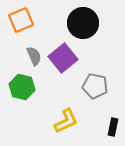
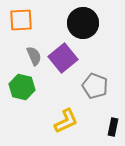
orange square: rotated 20 degrees clockwise
gray pentagon: rotated 10 degrees clockwise
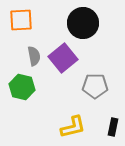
gray semicircle: rotated 12 degrees clockwise
gray pentagon: rotated 20 degrees counterclockwise
yellow L-shape: moved 7 px right, 6 px down; rotated 12 degrees clockwise
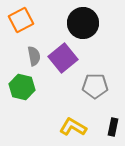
orange square: rotated 25 degrees counterclockwise
yellow L-shape: rotated 136 degrees counterclockwise
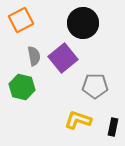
yellow L-shape: moved 5 px right, 7 px up; rotated 12 degrees counterclockwise
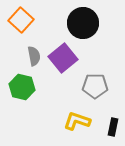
orange square: rotated 20 degrees counterclockwise
yellow L-shape: moved 1 px left, 1 px down
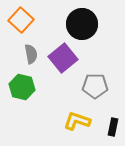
black circle: moved 1 px left, 1 px down
gray semicircle: moved 3 px left, 2 px up
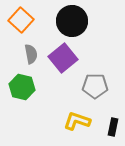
black circle: moved 10 px left, 3 px up
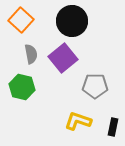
yellow L-shape: moved 1 px right
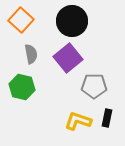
purple square: moved 5 px right
gray pentagon: moved 1 px left
black rectangle: moved 6 px left, 9 px up
